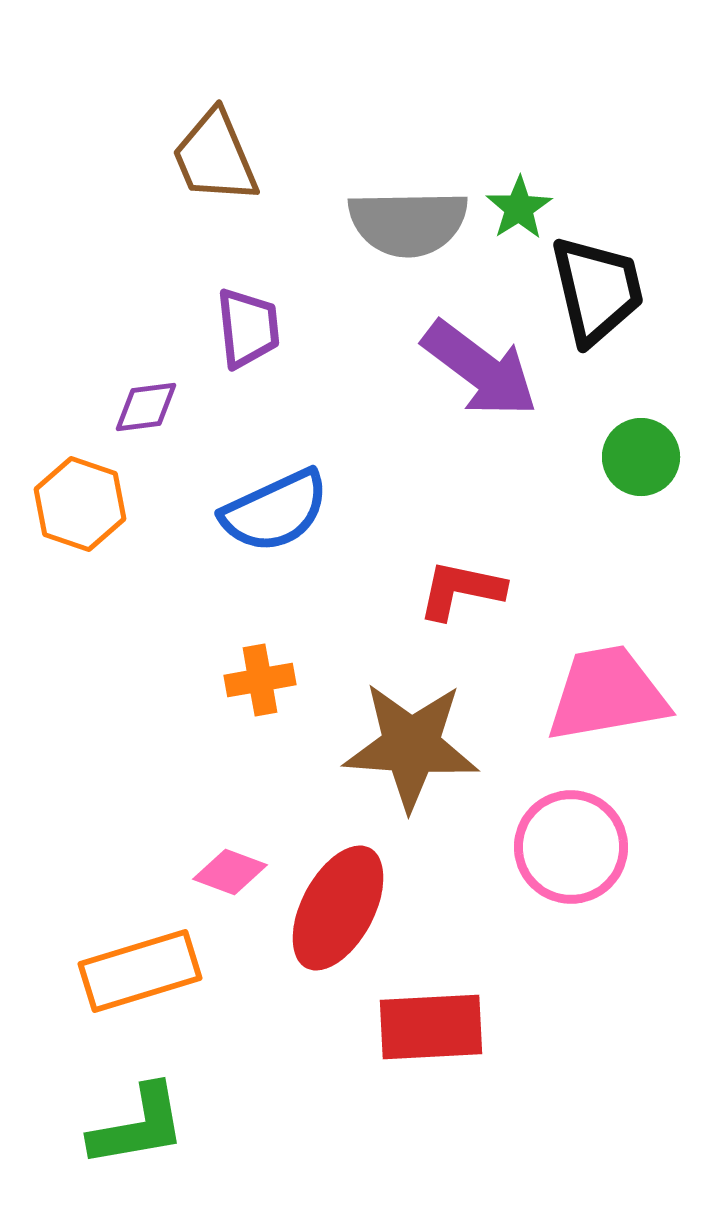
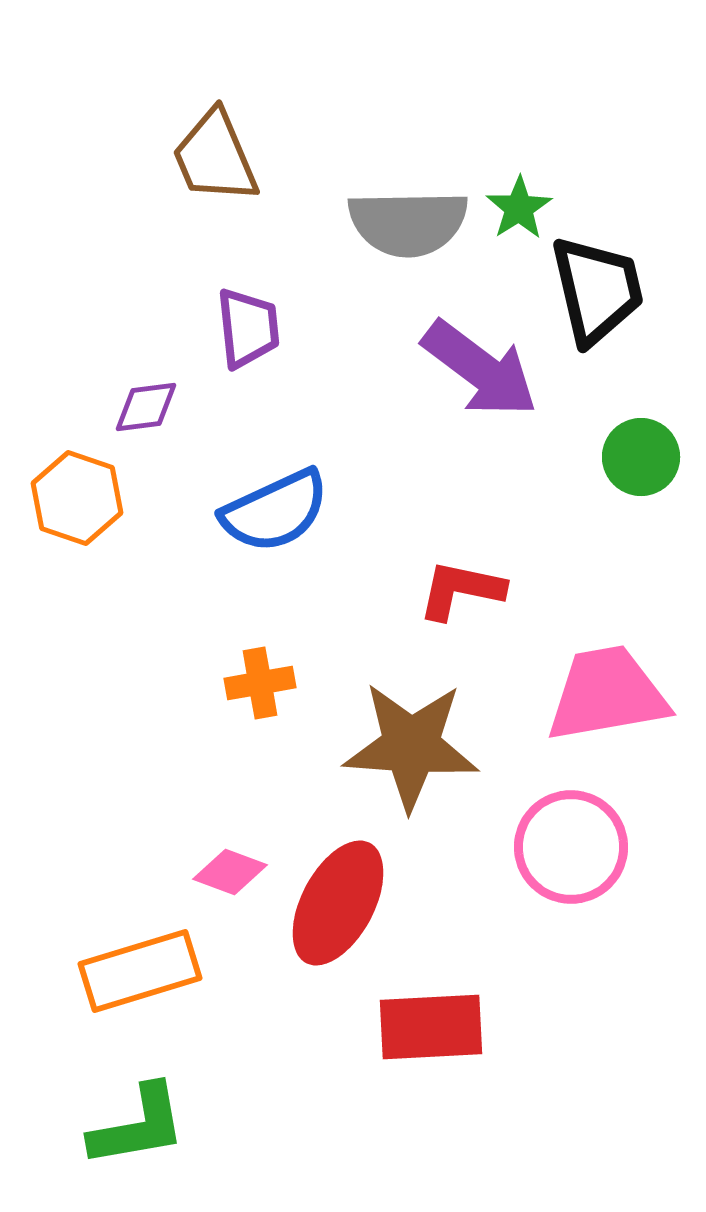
orange hexagon: moved 3 px left, 6 px up
orange cross: moved 3 px down
red ellipse: moved 5 px up
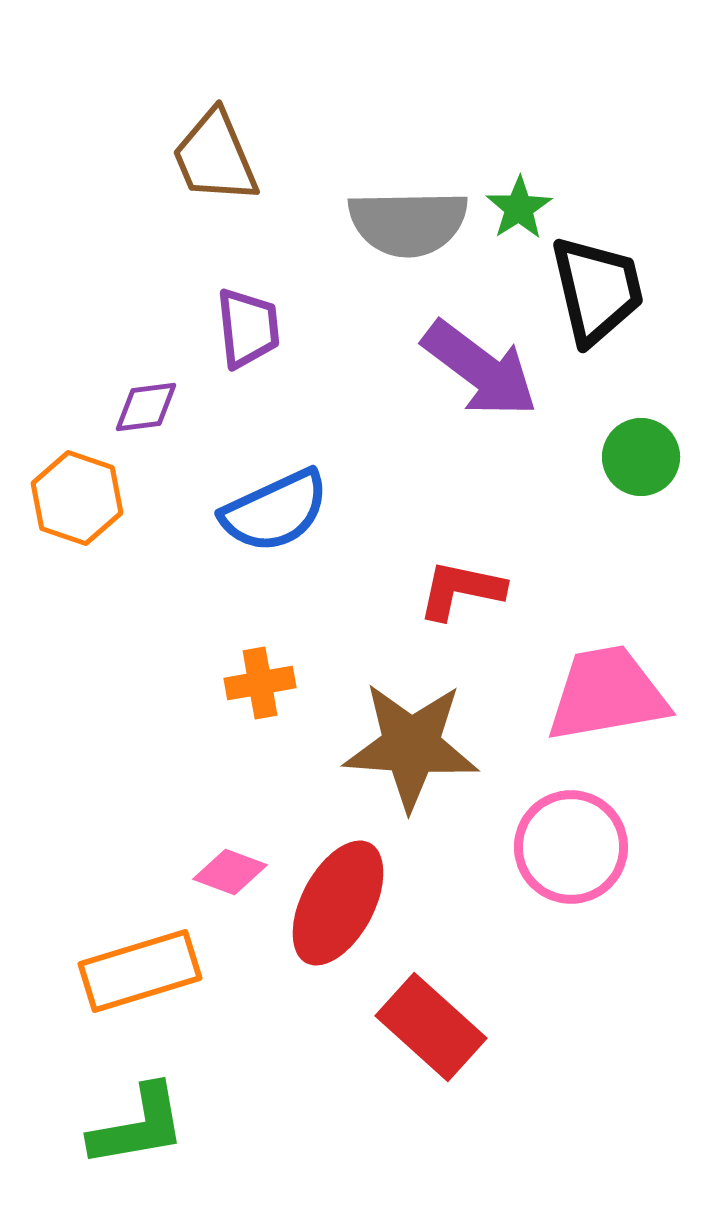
red rectangle: rotated 45 degrees clockwise
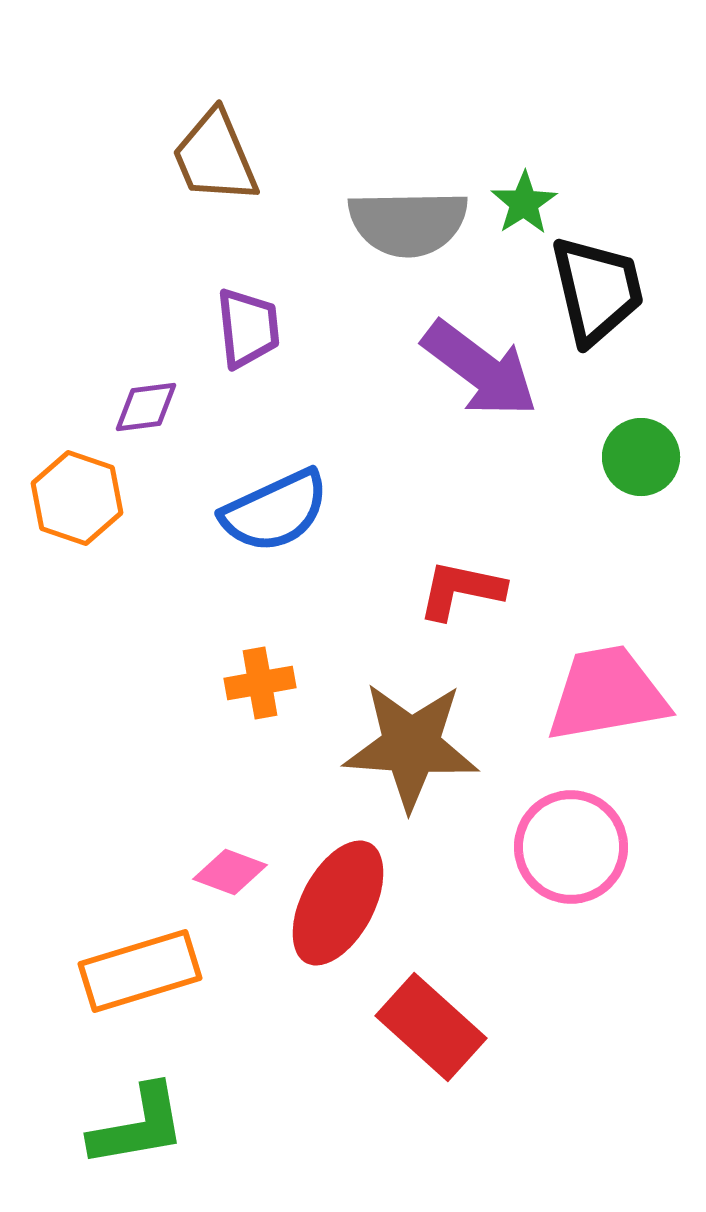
green star: moved 5 px right, 5 px up
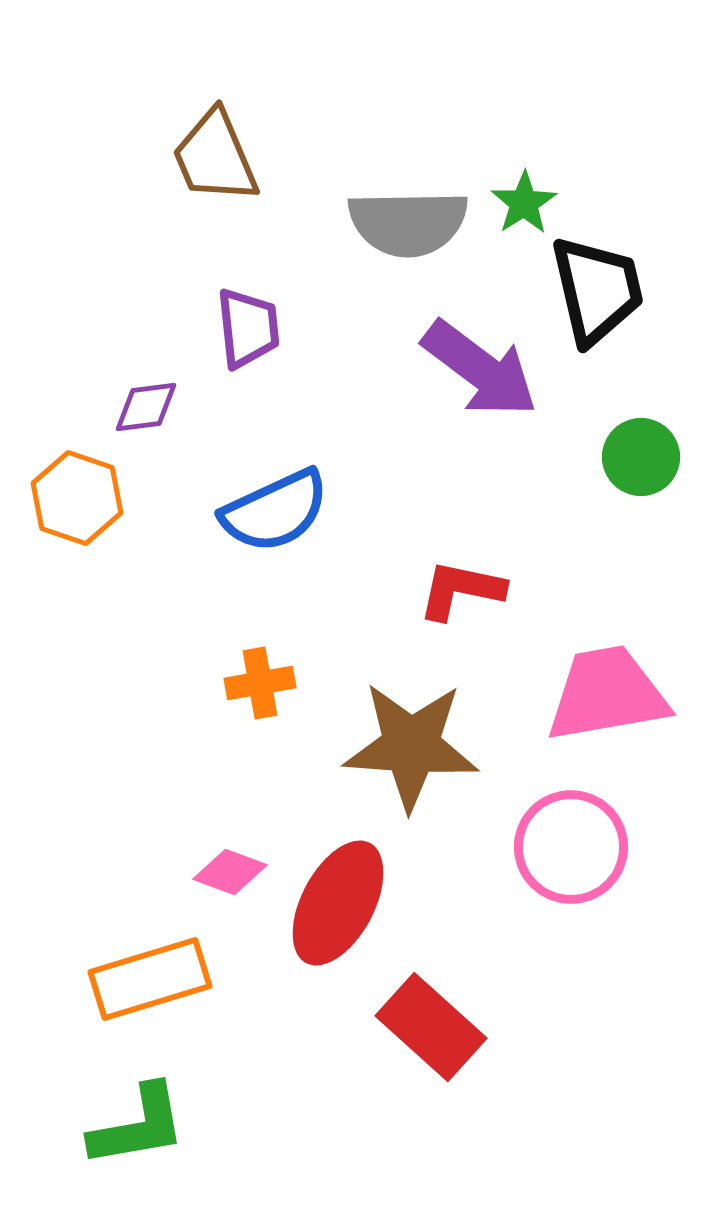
orange rectangle: moved 10 px right, 8 px down
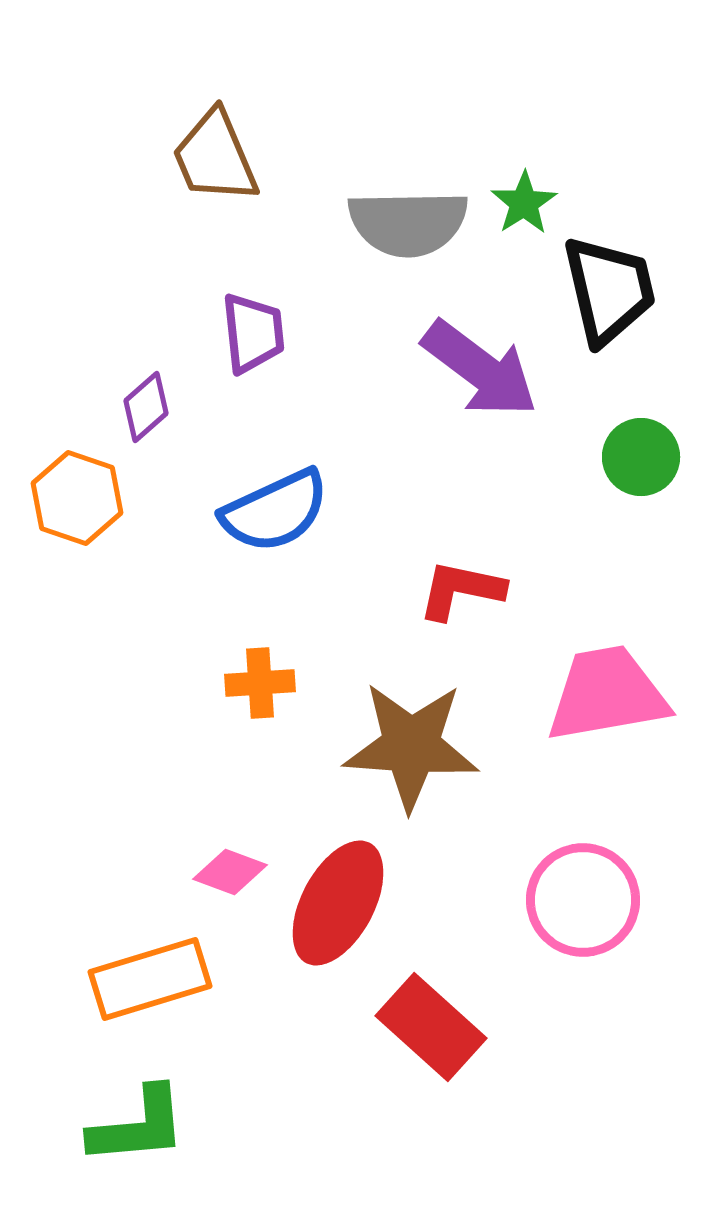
black trapezoid: moved 12 px right
purple trapezoid: moved 5 px right, 5 px down
purple diamond: rotated 34 degrees counterclockwise
orange cross: rotated 6 degrees clockwise
pink circle: moved 12 px right, 53 px down
green L-shape: rotated 5 degrees clockwise
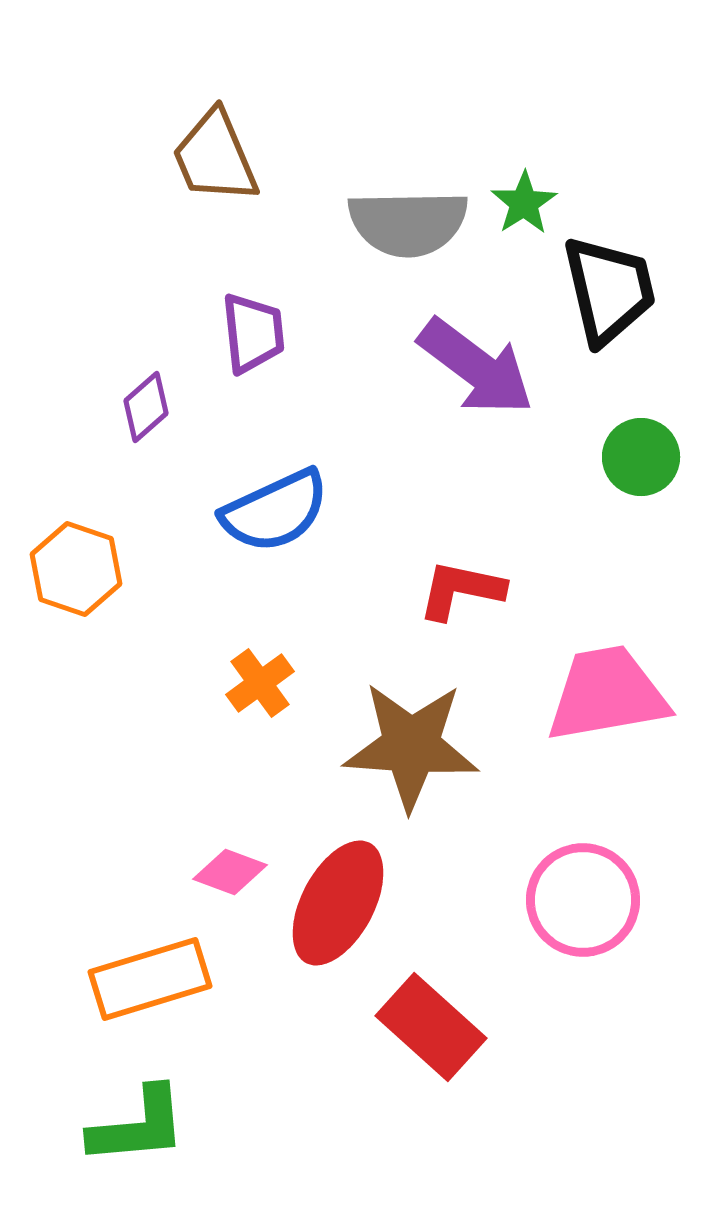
purple arrow: moved 4 px left, 2 px up
orange hexagon: moved 1 px left, 71 px down
orange cross: rotated 32 degrees counterclockwise
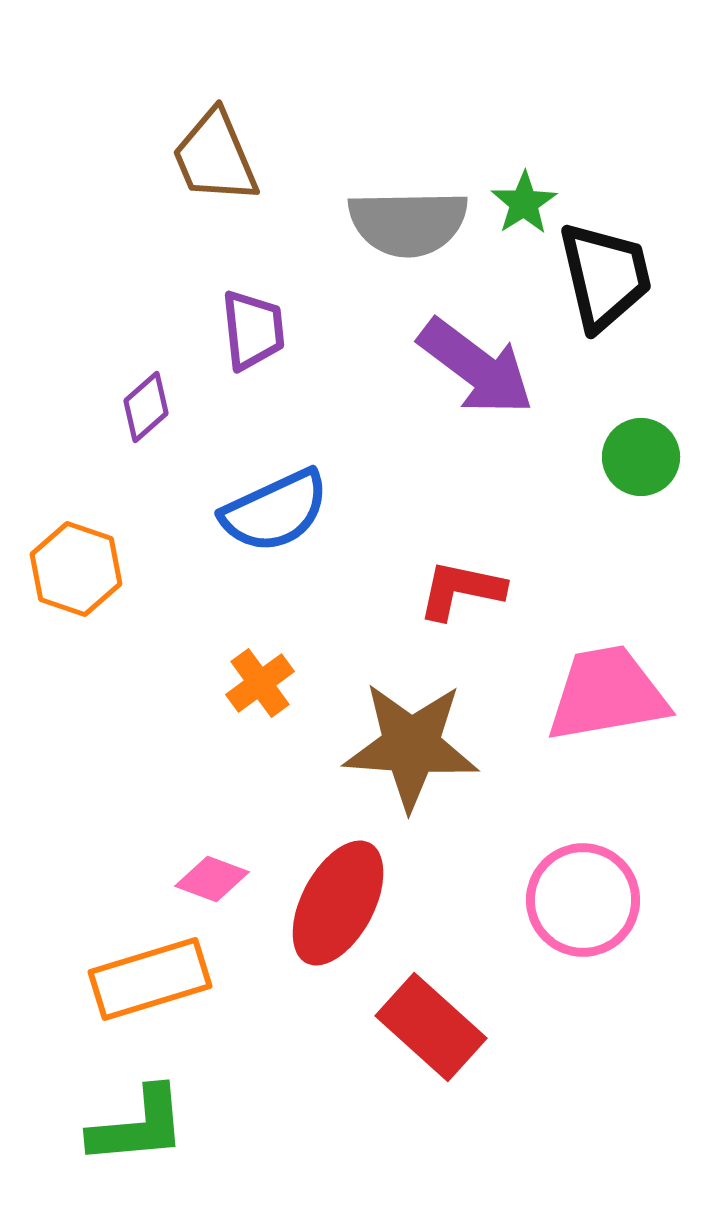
black trapezoid: moved 4 px left, 14 px up
purple trapezoid: moved 3 px up
pink diamond: moved 18 px left, 7 px down
